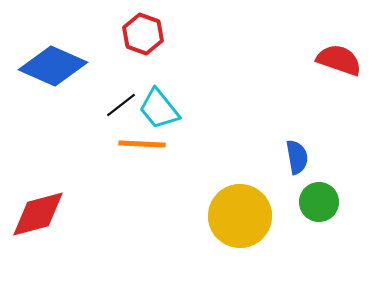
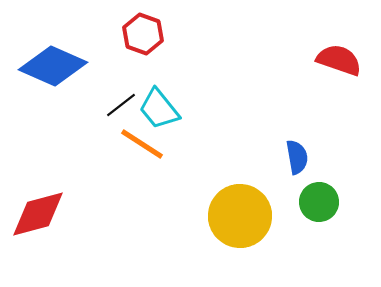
orange line: rotated 30 degrees clockwise
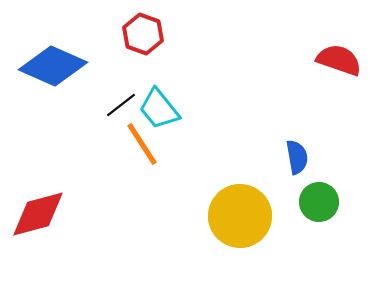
orange line: rotated 24 degrees clockwise
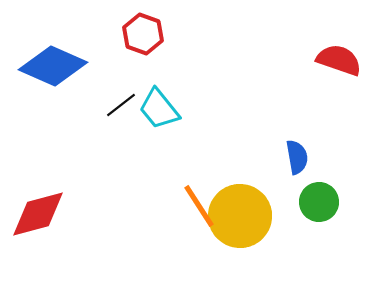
orange line: moved 57 px right, 62 px down
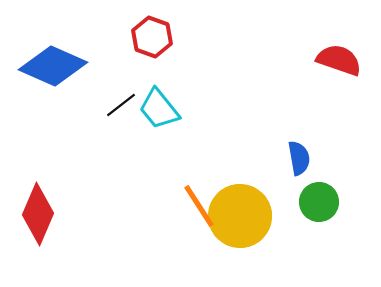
red hexagon: moved 9 px right, 3 px down
blue semicircle: moved 2 px right, 1 px down
red diamond: rotated 52 degrees counterclockwise
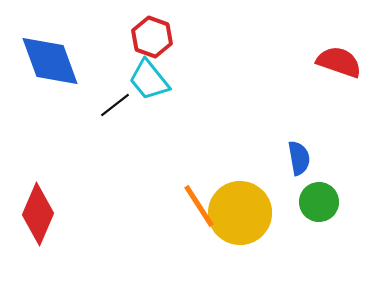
red semicircle: moved 2 px down
blue diamond: moved 3 px left, 5 px up; rotated 46 degrees clockwise
black line: moved 6 px left
cyan trapezoid: moved 10 px left, 29 px up
yellow circle: moved 3 px up
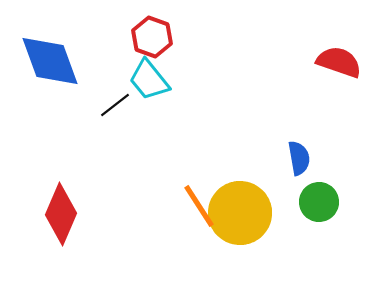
red diamond: moved 23 px right
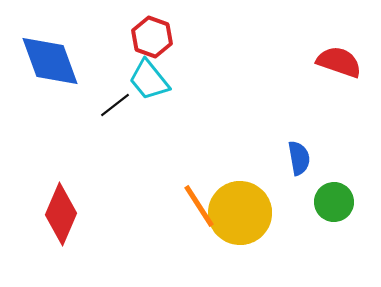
green circle: moved 15 px right
